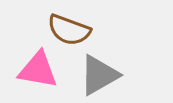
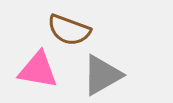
gray triangle: moved 3 px right
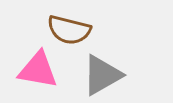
brown semicircle: rotated 6 degrees counterclockwise
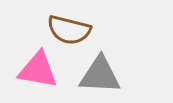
gray triangle: moved 2 px left; rotated 33 degrees clockwise
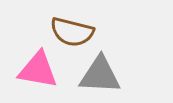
brown semicircle: moved 3 px right, 2 px down
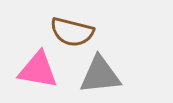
gray triangle: rotated 9 degrees counterclockwise
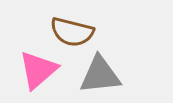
pink triangle: rotated 51 degrees counterclockwise
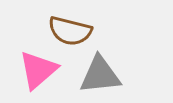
brown semicircle: moved 2 px left, 1 px up
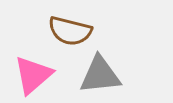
pink triangle: moved 5 px left, 5 px down
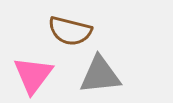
pink triangle: rotated 12 degrees counterclockwise
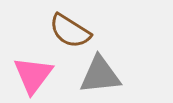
brown semicircle: rotated 18 degrees clockwise
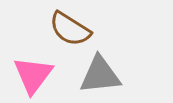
brown semicircle: moved 2 px up
